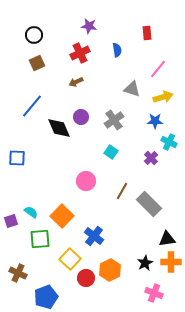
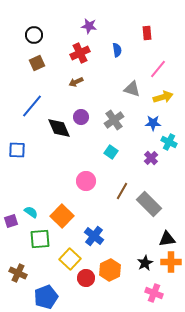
blue star: moved 2 px left, 2 px down
blue square: moved 8 px up
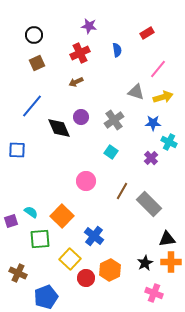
red rectangle: rotated 64 degrees clockwise
gray triangle: moved 4 px right, 3 px down
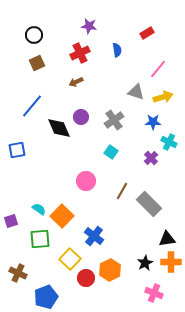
blue star: moved 1 px up
blue square: rotated 12 degrees counterclockwise
cyan semicircle: moved 8 px right, 3 px up
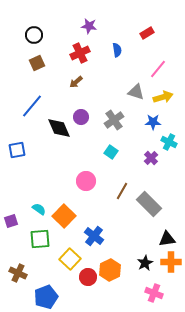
brown arrow: rotated 16 degrees counterclockwise
orange square: moved 2 px right
red circle: moved 2 px right, 1 px up
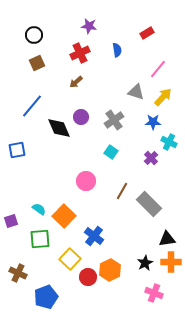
yellow arrow: rotated 30 degrees counterclockwise
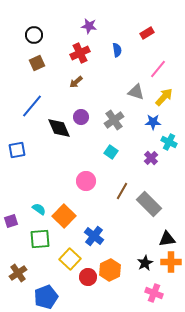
yellow arrow: moved 1 px right
brown cross: rotated 30 degrees clockwise
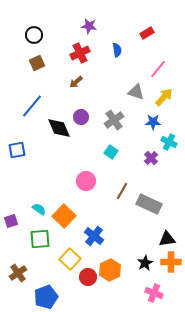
gray rectangle: rotated 20 degrees counterclockwise
